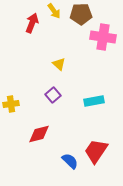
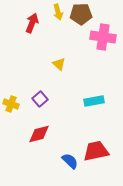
yellow arrow: moved 4 px right, 1 px down; rotated 21 degrees clockwise
purple square: moved 13 px left, 4 px down
yellow cross: rotated 28 degrees clockwise
red trapezoid: rotated 44 degrees clockwise
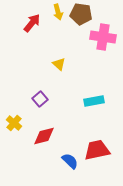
brown pentagon: rotated 10 degrees clockwise
red arrow: rotated 18 degrees clockwise
yellow cross: moved 3 px right, 19 px down; rotated 21 degrees clockwise
red diamond: moved 5 px right, 2 px down
red trapezoid: moved 1 px right, 1 px up
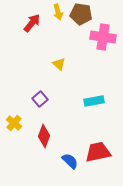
red diamond: rotated 55 degrees counterclockwise
red trapezoid: moved 1 px right, 2 px down
